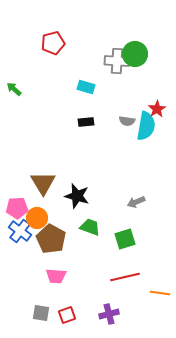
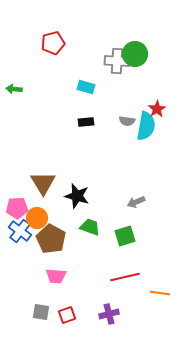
green arrow: rotated 35 degrees counterclockwise
green square: moved 3 px up
gray square: moved 1 px up
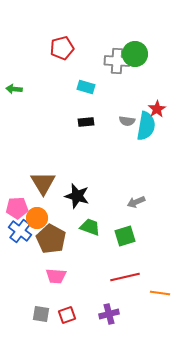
red pentagon: moved 9 px right, 5 px down
gray square: moved 2 px down
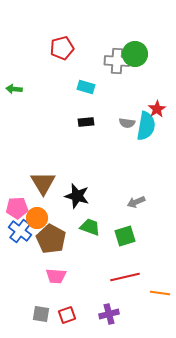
gray semicircle: moved 2 px down
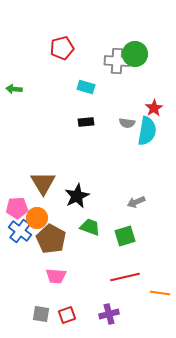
red star: moved 3 px left, 1 px up
cyan semicircle: moved 1 px right, 5 px down
black star: rotated 30 degrees clockwise
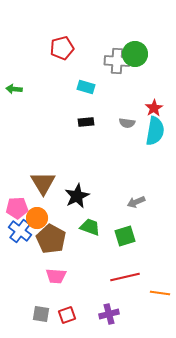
cyan semicircle: moved 8 px right
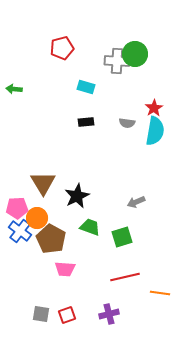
green square: moved 3 px left, 1 px down
pink trapezoid: moved 9 px right, 7 px up
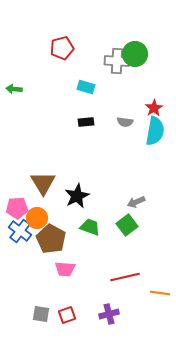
gray semicircle: moved 2 px left, 1 px up
green square: moved 5 px right, 12 px up; rotated 20 degrees counterclockwise
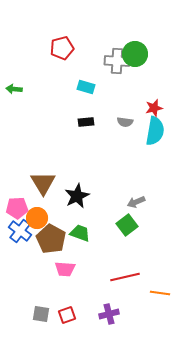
red star: rotated 18 degrees clockwise
green trapezoid: moved 10 px left, 6 px down
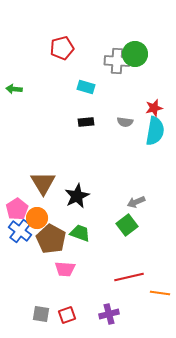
pink pentagon: moved 1 px down; rotated 30 degrees counterclockwise
red line: moved 4 px right
